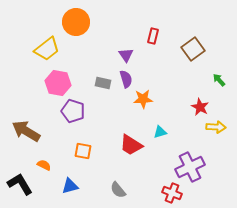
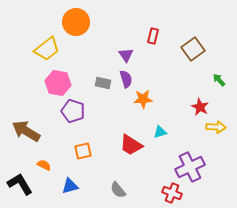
orange square: rotated 24 degrees counterclockwise
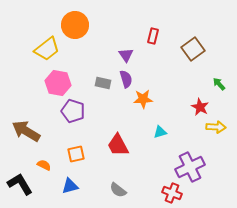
orange circle: moved 1 px left, 3 px down
green arrow: moved 4 px down
red trapezoid: moved 13 px left; rotated 30 degrees clockwise
orange square: moved 7 px left, 3 px down
gray semicircle: rotated 12 degrees counterclockwise
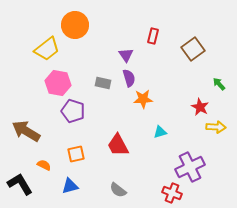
purple semicircle: moved 3 px right, 1 px up
